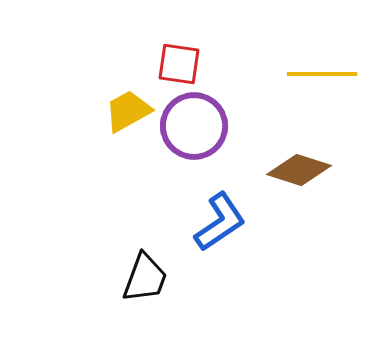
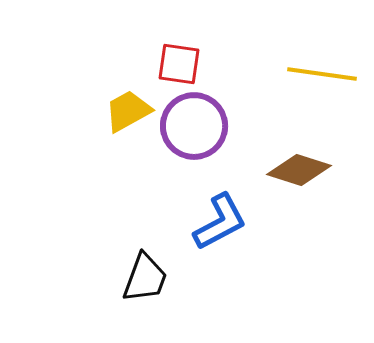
yellow line: rotated 8 degrees clockwise
blue L-shape: rotated 6 degrees clockwise
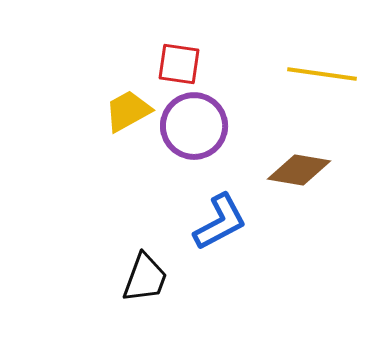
brown diamond: rotated 8 degrees counterclockwise
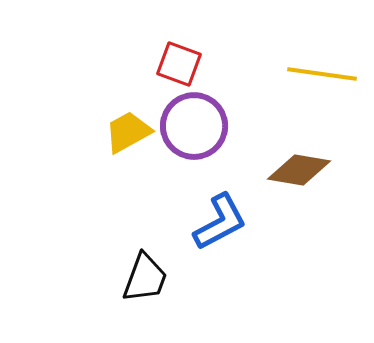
red square: rotated 12 degrees clockwise
yellow trapezoid: moved 21 px down
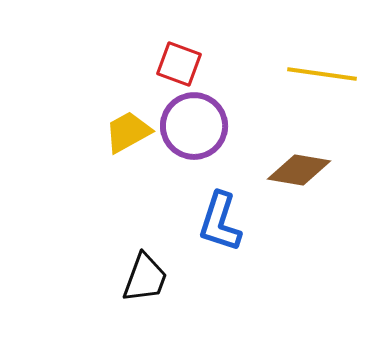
blue L-shape: rotated 136 degrees clockwise
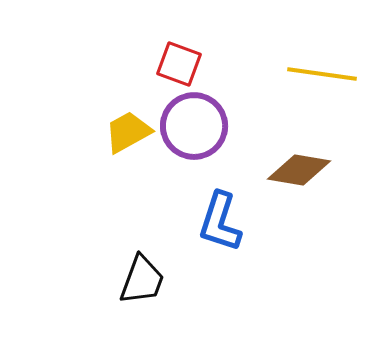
black trapezoid: moved 3 px left, 2 px down
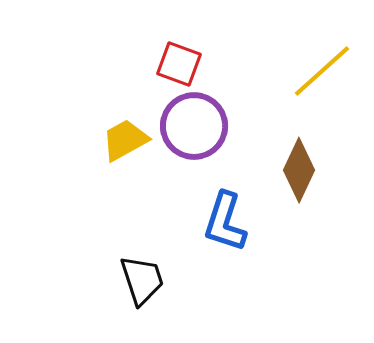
yellow line: moved 3 px up; rotated 50 degrees counterclockwise
yellow trapezoid: moved 3 px left, 8 px down
brown diamond: rotated 74 degrees counterclockwise
blue L-shape: moved 5 px right
black trapezoid: rotated 38 degrees counterclockwise
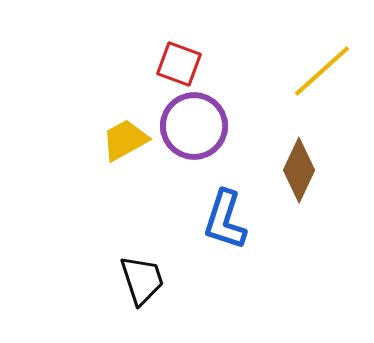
blue L-shape: moved 2 px up
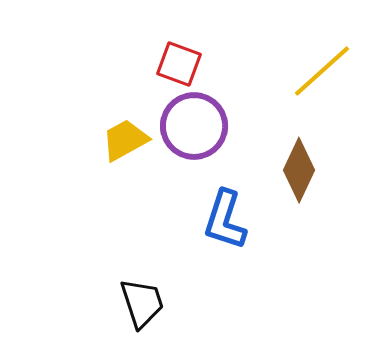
black trapezoid: moved 23 px down
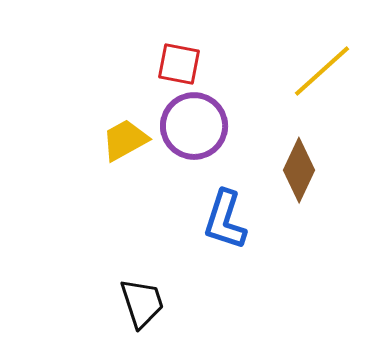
red square: rotated 9 degrees counterclockwise
